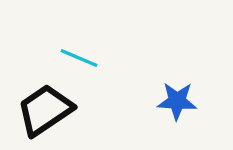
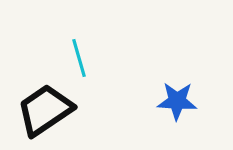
cyan line: rotated 51 degrees clockwise
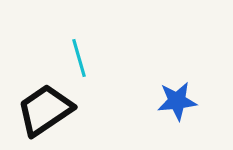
blue star: rotated 9 degrees counterclockwise
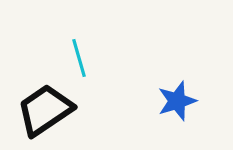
blue star: rotated 12 degrees counterclockwise
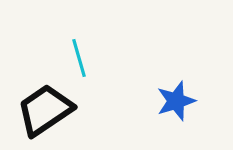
blue star: moved 1 px left
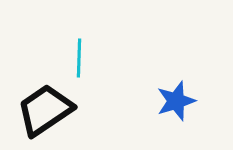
cyan line: rotated 18 degrees clockwise
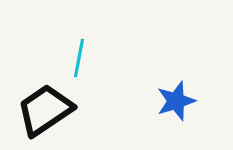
cyan line: rotated 9 degrees clockwise
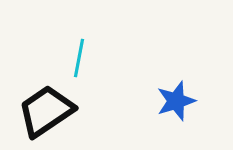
black trapezoid: moved 1 px right, 1 px down
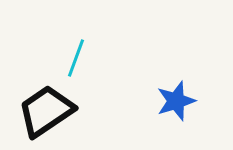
cyan line: moved 3 px left; rotated 9 degrees clockwise
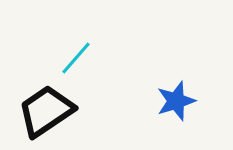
cyan line: rotated 21 degrees clockwise
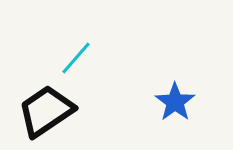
blue star: moved 1 px left, 1 px down; rotated 18 degrees counterclockwise
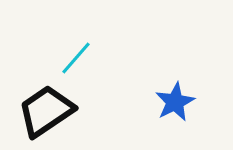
blue star: rotated 9 degrees clockwise
